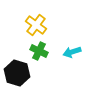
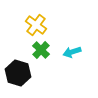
green cross: moved 2 px right, 1 px up; rotated 18 degrees clockwise
black hexagon: moved 1 px right
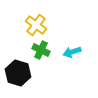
green cross: rotated 18 degrees counterclockwise
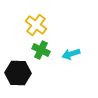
cyan arrow: moved 1 px left, 2 px down
black hexagon: rotated 15 degrees counterclockwise
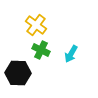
cyan arrow: rotated 42 degrees counterclockwise
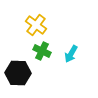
green cross: moved 1 px right, 1 px down
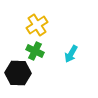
yellow cross: moved 1 px right; rotated 20 degrees clockwise
green cross: moved 7 px left
